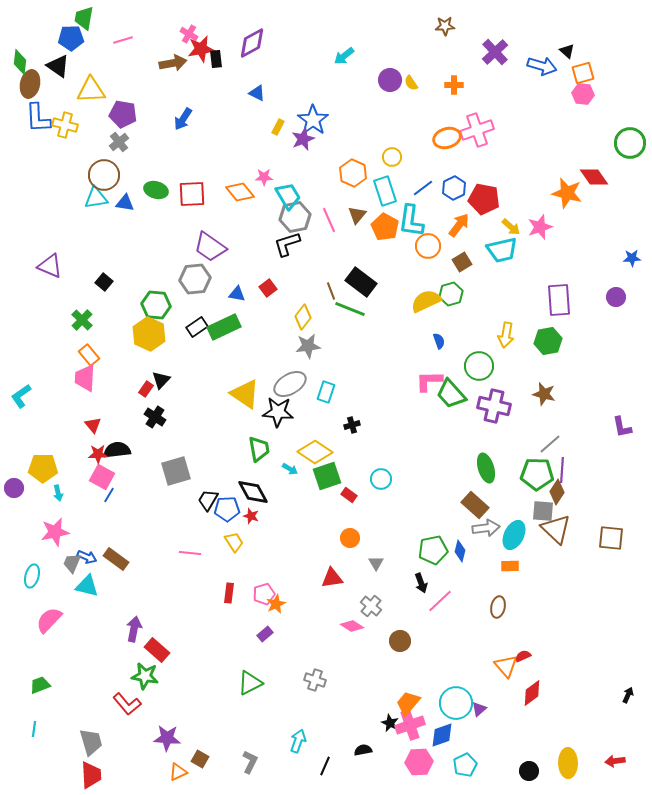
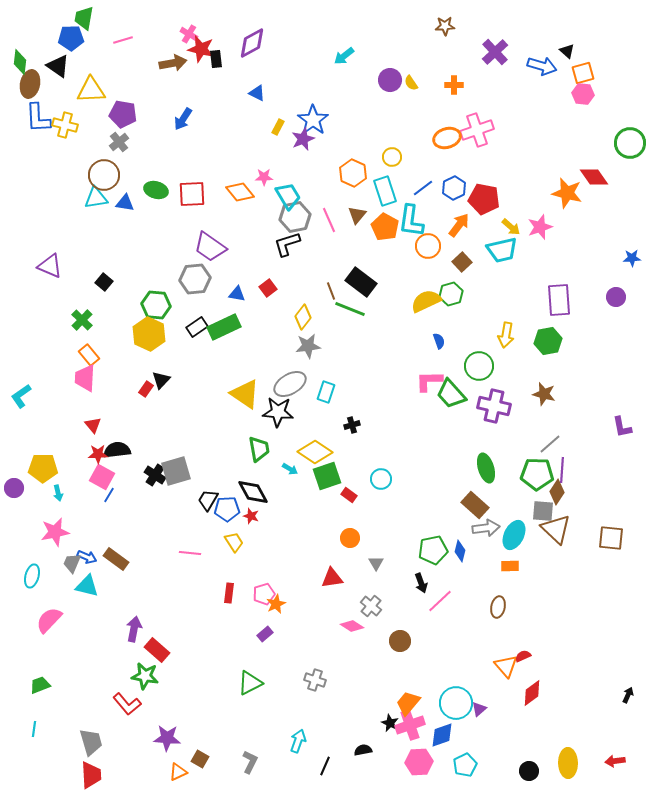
red star at (201, 49): rotated 24 degrees clockwise
brown square at (462, 262): rotated 12 degrees counterclockwise
black cross at (155, 417): moved 58 px down
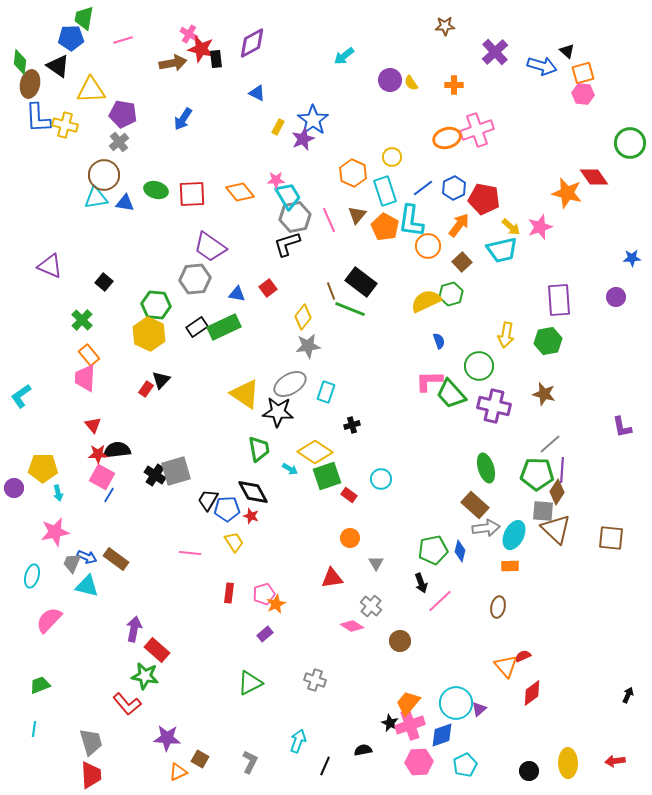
pink star at (264, 177): moved 12 px right, 3 px down
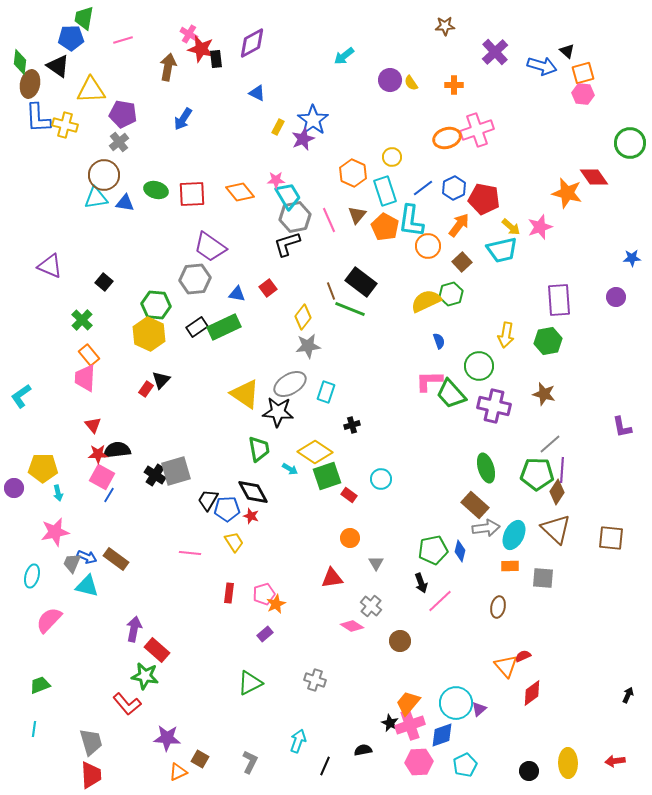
brown arrow at (173, 63): moved 5 px left, 4 px down; rotated 68 degrees counterclockwise
gray square at (543, 511): moved 67 px down
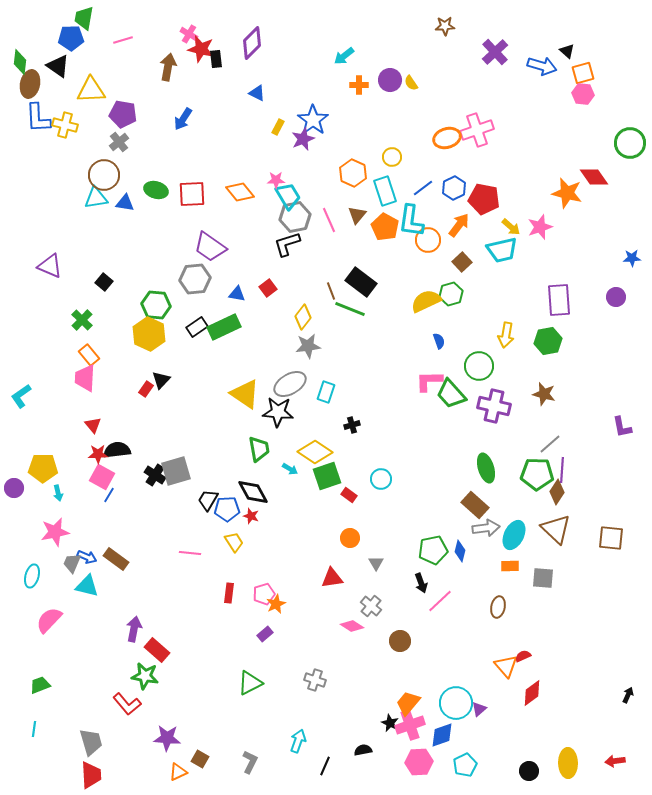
purple diamond at (252, 43): rotated 16 degrees counterclockwise
orange cross at (454, 85): moved 95 px left
orange circle at (428, 246): moved 6 px up
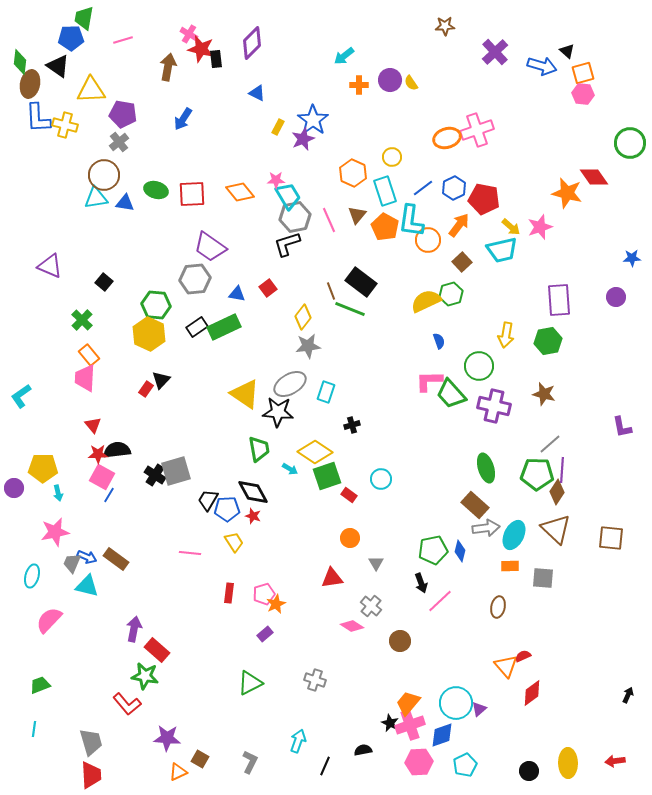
red star at (251, 516): moved 2 px right
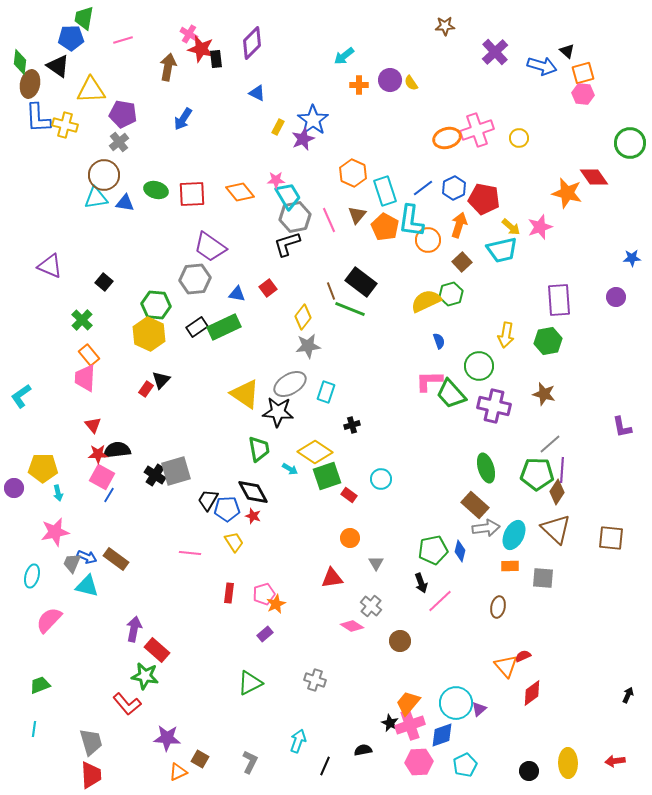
yellow circle at (392, 157): moved 127 px right, 19 px up
orange arrow at (459, 225): rotated 20 degrees counterclockwise
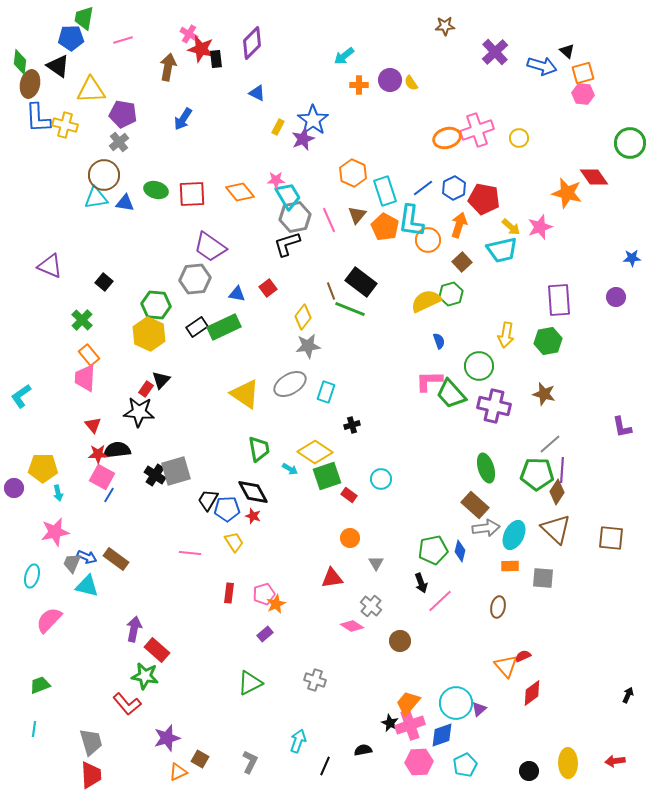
black star at (278, 412): moved 139 px left
purple star at (167, 738): rotated 20 degrees counterclockwise
